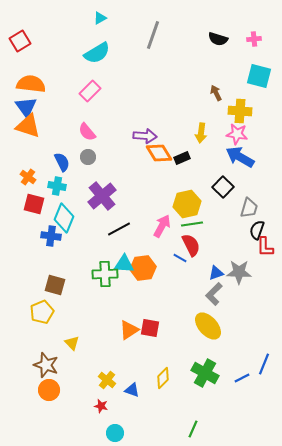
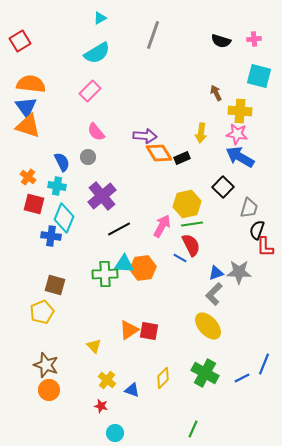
black semicircle at (218, 39): moved 3 px right, 2 px down
pink semicircle at (87, 132): moved 9 px right
red square at (150, 328): moved 1 px left, 3 px down
yellow triangle at (72, 343): moved 22 px right, 3 px down
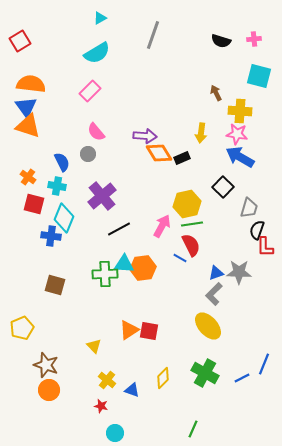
gray circle at (88, 157): moved 3 px up
yellow pentagon at (42, 312): moved 20 px left, 16 px down
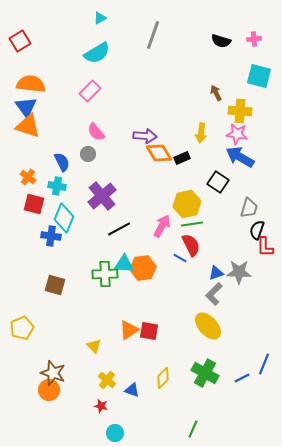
black square at (223, 187): moved 5 px left, 5 px up; rotated 10 degrees counterclockwise
brown star at (46, 365): moved 7 px right, 8 px down
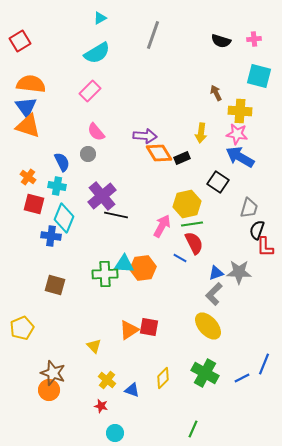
black line at (119, 229): moved 3 px left, 14 px up; rotated 40 degrees clockwise
red semicircle at (191, 245): moved 3 px right, 2 px up
red square at (149, 331): moved 4 px up
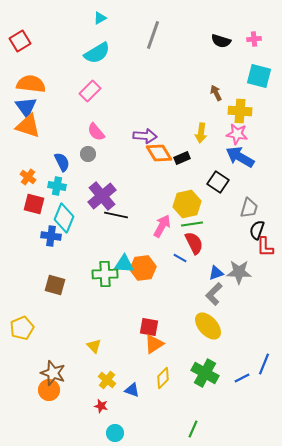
orange triangle at (129, 330): moved 25 px right, 14 px down
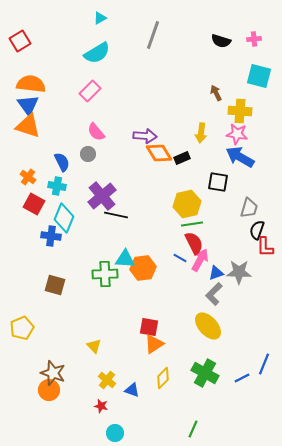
blue triangle at (26, 107): moved 2 px right, 2 px up
black square at (218, 182): rotated 25 degrees counterclockwise
red square at (34, 204): rotated 15 degrees clockwise
pink arrow at (162, 226): moved 38 px right, 34 px down
cyan triangle at (124, 264): moved 1 px right, 5 px up
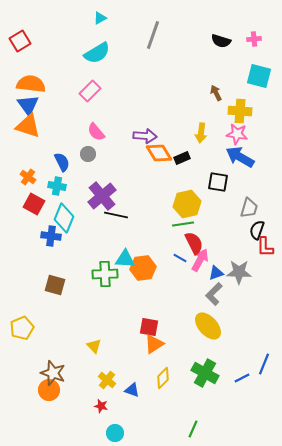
green line at (192, 224): moved 9 px left
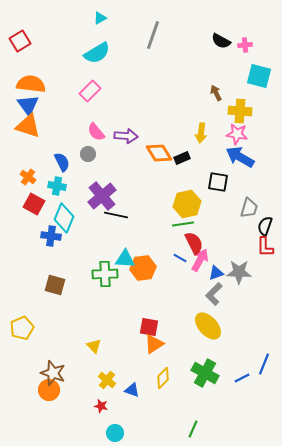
pink cross at (254, 39): moved 9 px left, 6 px down
black semicircle at (221, 41): rotated 12 degrees clockwise
purple arrow at (145, 136): moved 19 px left
black semicircle at (257, 230): moved 8 px right, 4 px up
